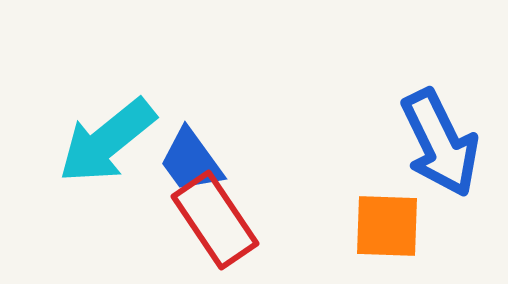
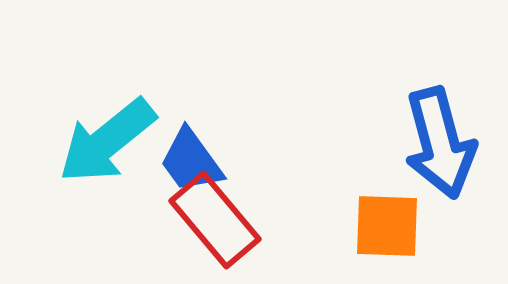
blue arrow: rotated 11 degrees clockwise
red rectangle: rotated 6 degrees counterclockwise
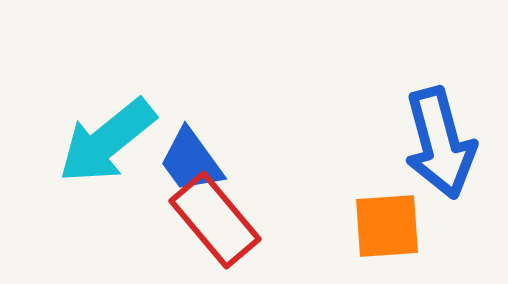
orange square: rotated 6 degrees counterclockwise
